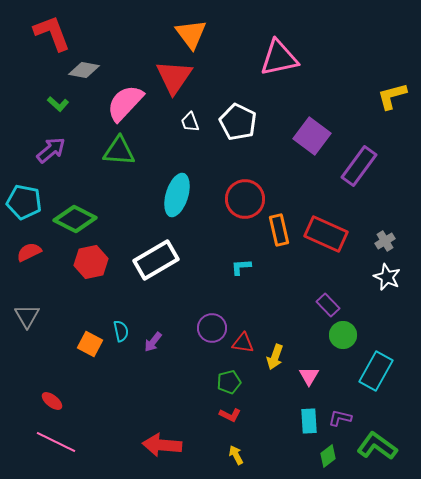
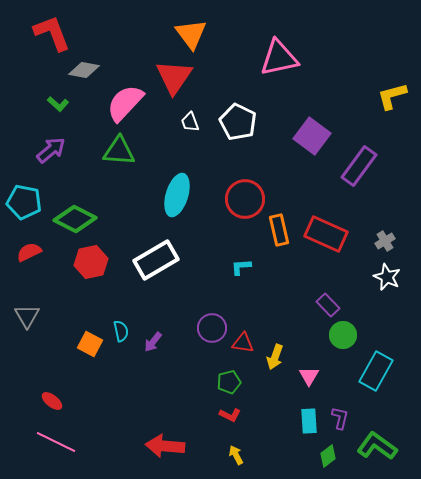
purple L-shape at (340, 418): rotated 90 degrees clockwise
red arrow at (162, 445): moved 3 px right, 1 px down
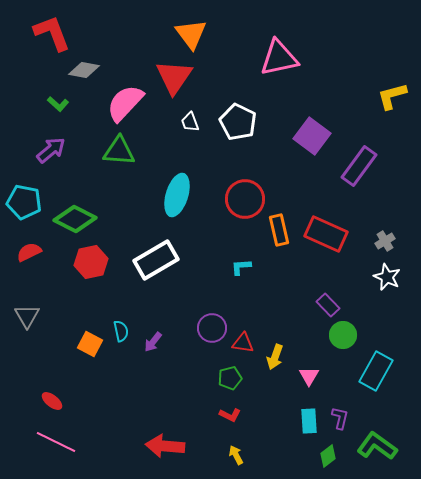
green pentagon at (229, 382): moved 1 px right, 4 px up
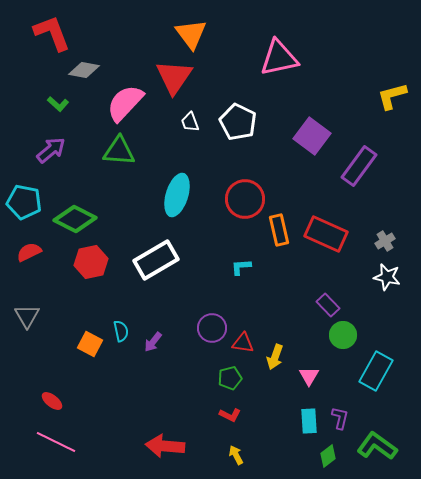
white star at (387, 277): rotated 12 degrees counterclockwise
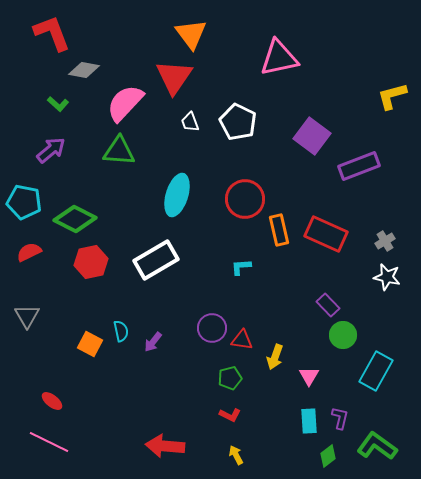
purple rectangle at (359, 166): rotated 33 degrees clockwise
red triangle at (243, 343): moved 1 px left, 3 px up
pink line at (56, 442): moved 7 px left
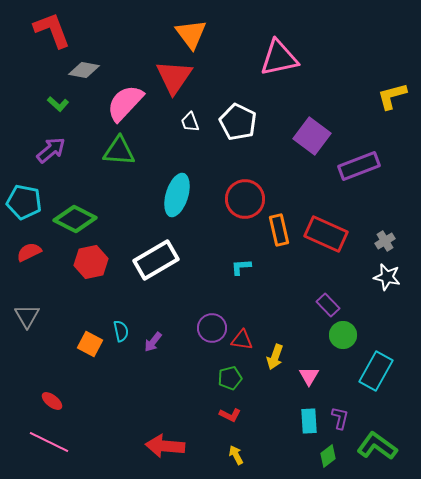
red L-shape at (52, 33): moved 3 px up
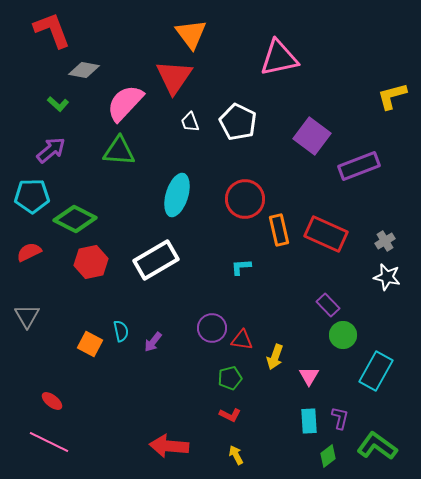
cyan pentagon at (24, 202): moved 8 px right, 6 px up; rotated 12 degrees counterclockwise
red arrow at (165, 446): moved 4 px right
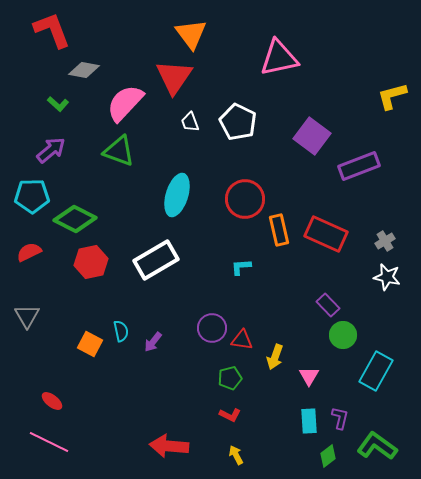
green triangle at (119, 151): rotated 16 degrees clockwise
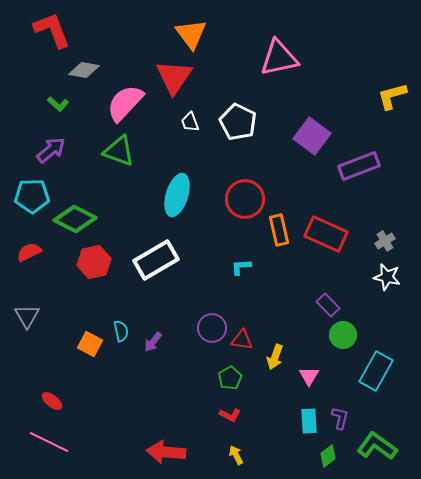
red hexagon at (91, 262): moved 3 px right
green pentagon at (230, 378): rotated 15 degrees counterclockwise
red arrow at (169, 446): moved 3 px left, 6 px down
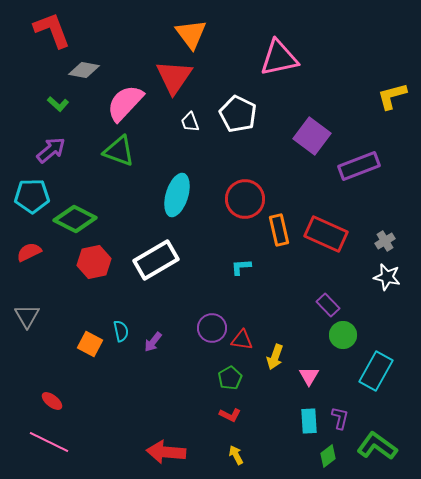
white pentagon at (238, 122): moved 8 px up
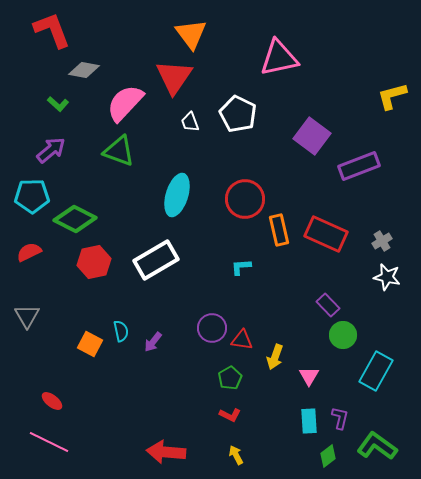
gray cross at (385, 241): moved 3 px left
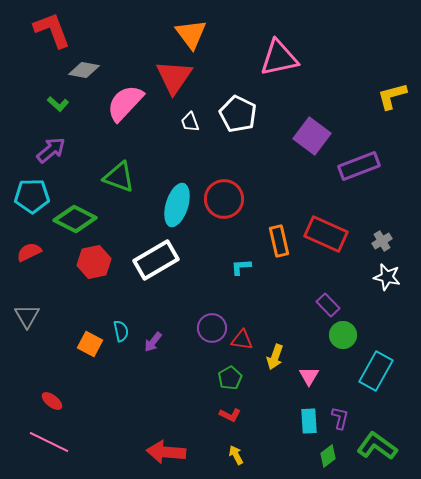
green triangle at (119, 151): moved 26 px down
cyan ellipse at (177, 195): moved 10 px down
red circle at (245, 199): moved 21 px left
orange rectangle at (279, 230): moved 11 px down
